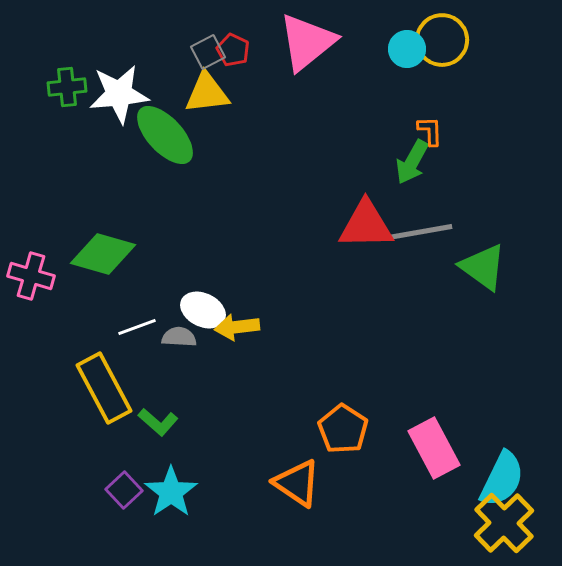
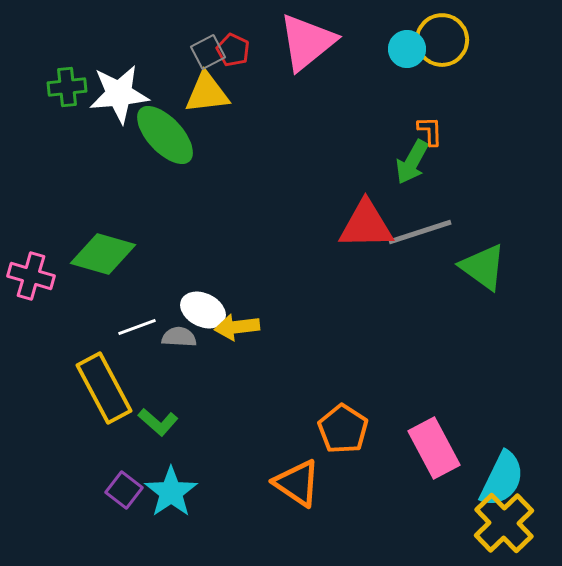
gray line: rotated 8 degrees counterclockwise
purple square: rotated 9 degrees counterclockwise
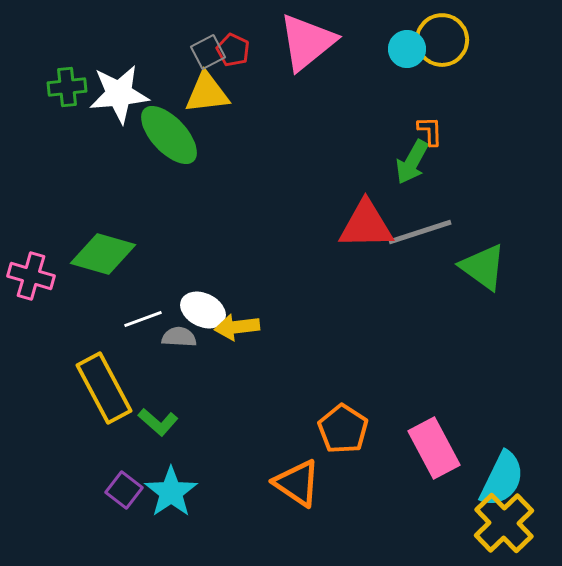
green ellipse: moved 4 px right
white line: moved 6 px right, 8 px up
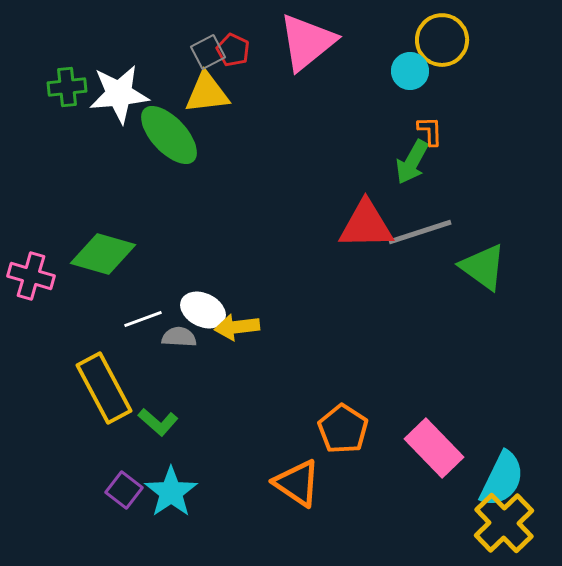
cyan circle: moved 3 px right, 22 px down
pink rectangle: rotated 16 degrees counterclockwise
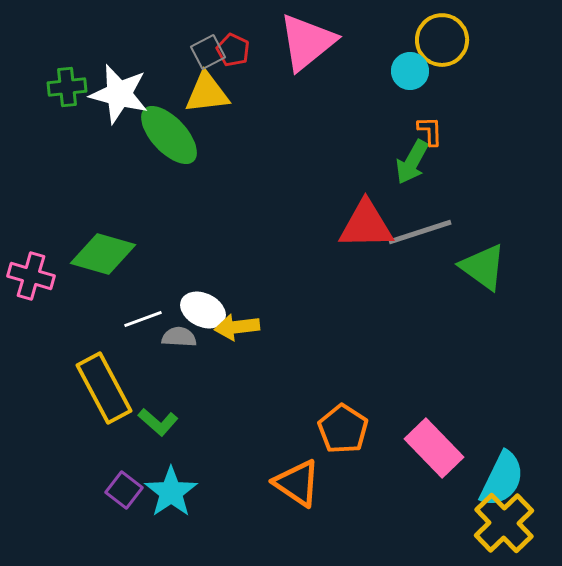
white star: rotated 20 degrees clockwise
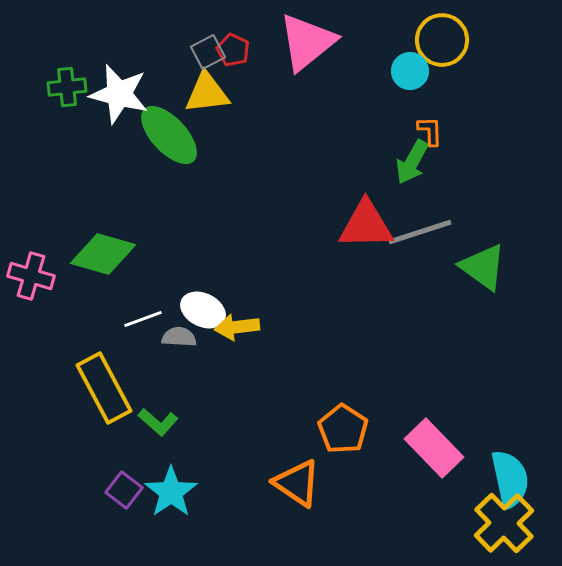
cyan semicircle: moved 8 px right; rotated 38 degrees counterclockwise
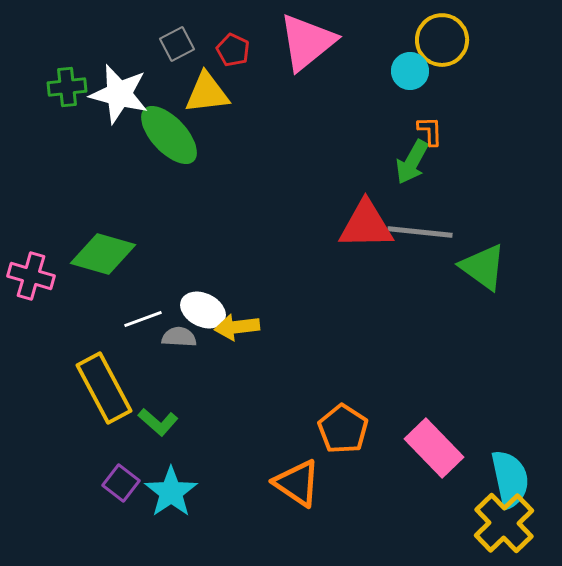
gray square: moved 31 px left, 8 px up
gray line: rotated 24 degrees clockwise
purple square: moved 3 px left, 7 px up
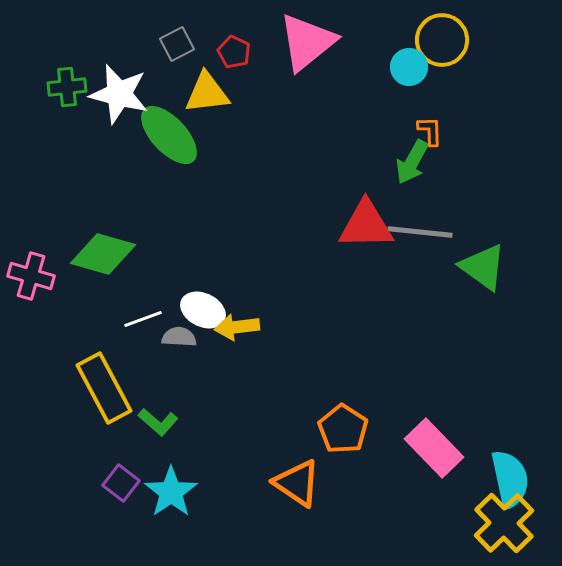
red pentagon: moved 1 px right, 2 px down
cyan circle: moved 1 px left, 4 px up
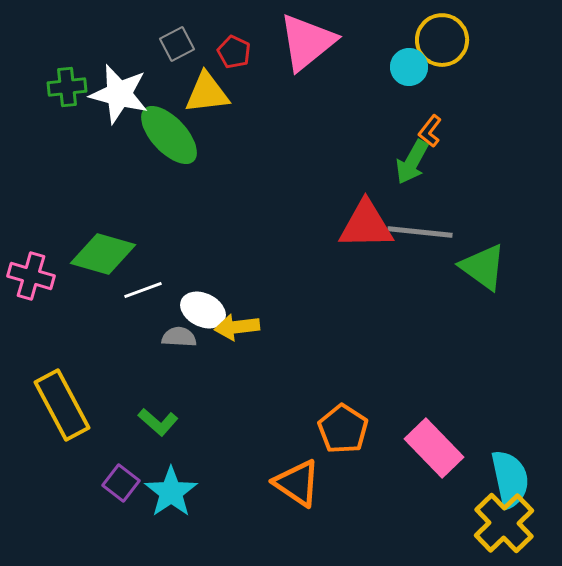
orange L-shape: rotated 140 degrees counterclockwise
white line: moved 29 px up
yellow rectangle: moved 42 px left, 17 px down
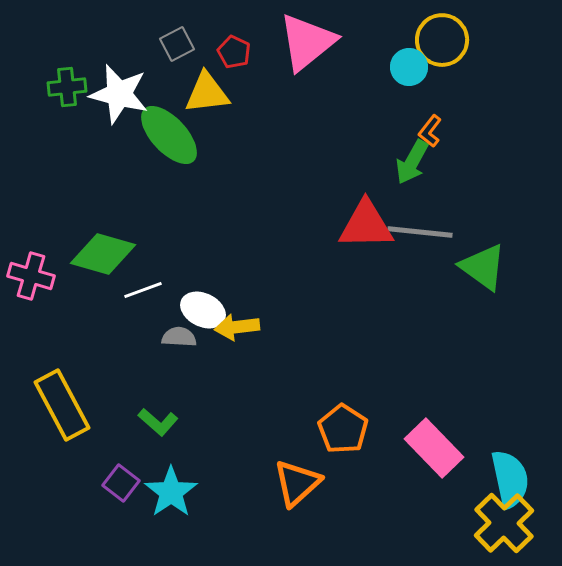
orange triangle: rotated 44 degrees clockwise
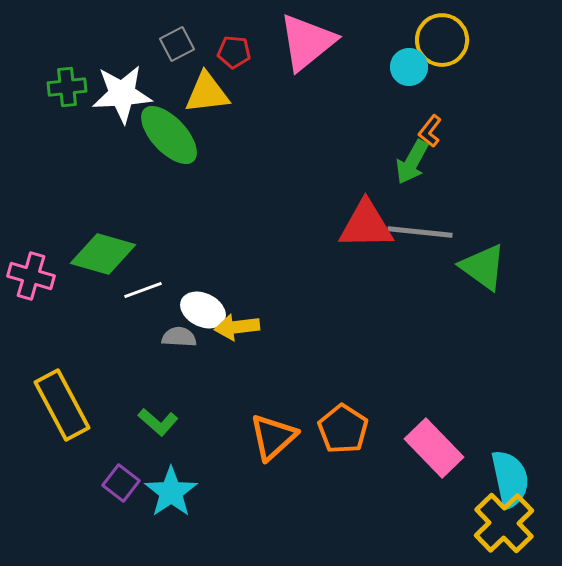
red pentagon: rotated 20 degrees counterclockwise
white star: moved 3 px right; rotated 18 degrees counterclockwise
orange triangle: moved 24 px left, 46 px up
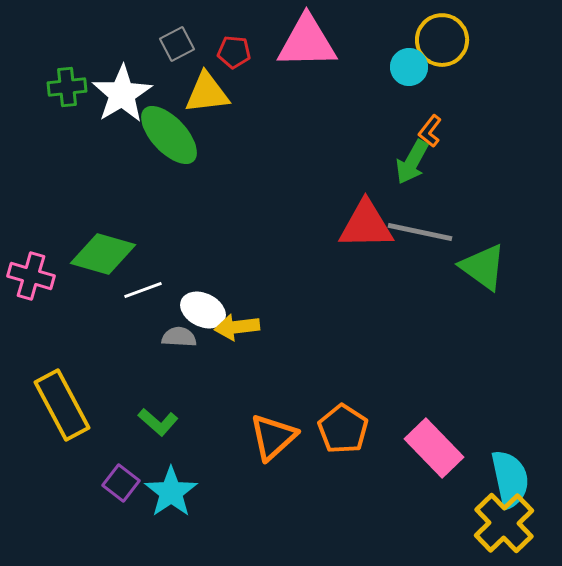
pink triangle: rotated 38 degrees clockwise
white star: rotated 28 degrees counterclockwise
gray line: rotated 6 degrees clockwise
